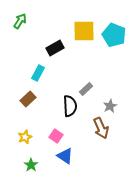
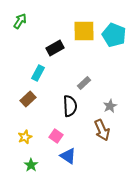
gray rectangle: moved 2 px left, 6 px up
brown arrow: moved 1 px right, 2 px down
blue triangle: moved 3 px right
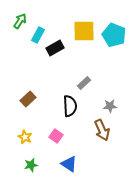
cyan rectangle: moved 38 px up
gray star: rotated 24 degrees clockwise
yellow star: rotated 24 degrees counterclockwise
blue triangle: moved 1 px right, 8 px down
green star: rotated 24 degrees clockwise
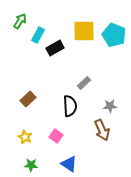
green star: rotated 16 degrees clockwise
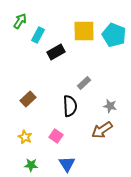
black rectangle: moved 1 px right, 4 px down
gray star: rotated 16 degrees clockwise
brown arrow: rotated 80 degrees clockwise
blue triangle: moved 2 px left; rotated 24 degrees clockwise
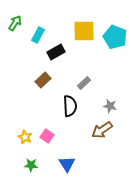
green arrow: moved 5 px left, 2 px down
cyan pentagon: moved 1 px right, 2 px down
brown rectangle: moved 15 px right, 19 px up
pink square: moved 9 px left
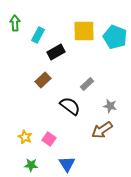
green arrow: rotated 35 degrees counterclockwise
gray rectangle: moved 3 px right, 1 px down
black semicircle: rotated 50 degrees counterclockwise
pink square: moved 2 px right, 3 px down
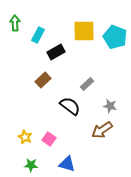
blue triangle: rotated 42 degrees counterclockwise
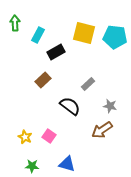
yellow square: moved 2 px down; rotated 15 degrees clockwise
cyan pentagon: rotated 15 degrees counterclockwise
gray rectangle: moved 1 px right
pink square: moved 3 px up
green star: moved 1 px right, 1 px down
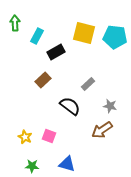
cyan rectangle: moved 1 px left, 1 px down
pink square: rotated 16 degrees counterclockwise
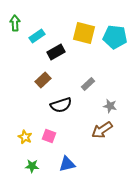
cyan rectangle: rotated 28 degrees clockwise
black semicircle: moved 9 px left, 1 px up; rotated 125 degrees clockwise
blue triangle: rotated 30 degrees counterclockwise
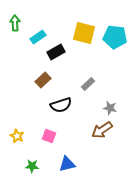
cyan rectangle: moved 1 px right, 1 px down
gray star: moved 2 px down
yellow star: moved 8 px left, 1 px up
